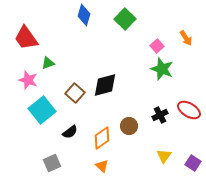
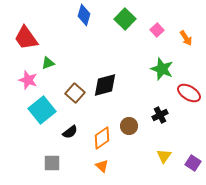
pink square: moved 16 px up
red ellipse: moved 17 px up
gray square: rotated 24 degrees clockwise
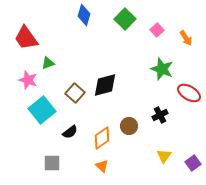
purple square: rotated 21 degrees clockwise
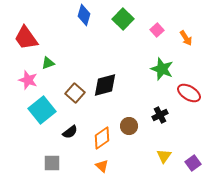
green square: moved 2 px left
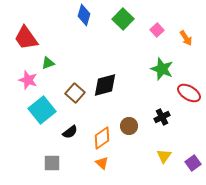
black cross: moved 2 px right, 2 px down
orange triangle: moved 3 px up
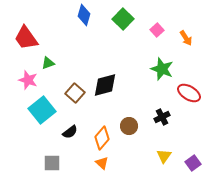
orange diamond: rotated 15 degrees counterclockwise
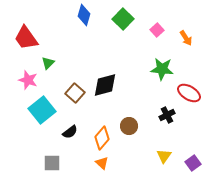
green triangle: rotated 24 degrees counterclockwise
green star: rotated 15 degrees counterclockwise
black cross: moved 5 px right, 2 px up
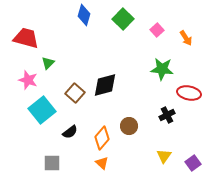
red trapezoid: rotated 140 degrees clockwise
red ellipse: rotated 20 degrees counterclockwise
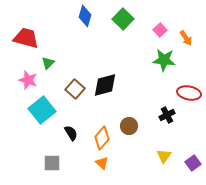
blue diamond: moved 1 px right, 1 px down
pink square: moved 3 px right
green star: moved 2 px right, 9 px up
brown square: moved 4 px up
black semicircle: moved 1 px right, 1 px down; rotated 84 degrees counterclockwise
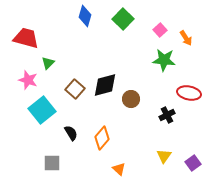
brown circle: moved 2 px right, 27 px up
orange triangle: moved 17 px right, 6 px down
